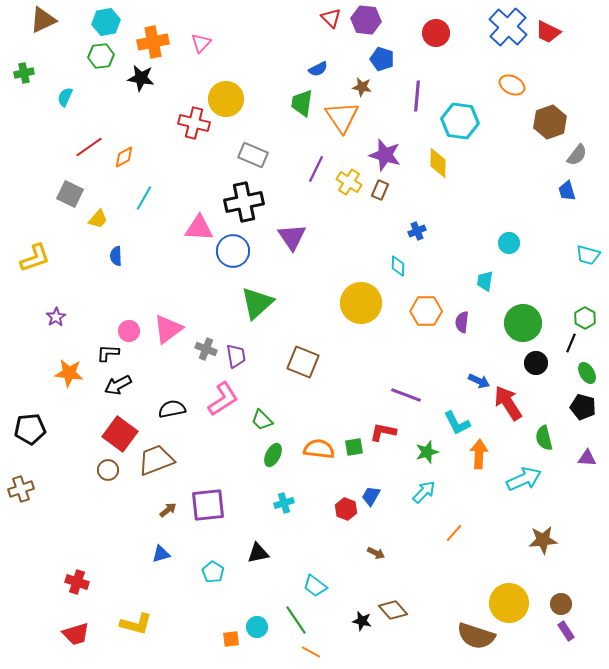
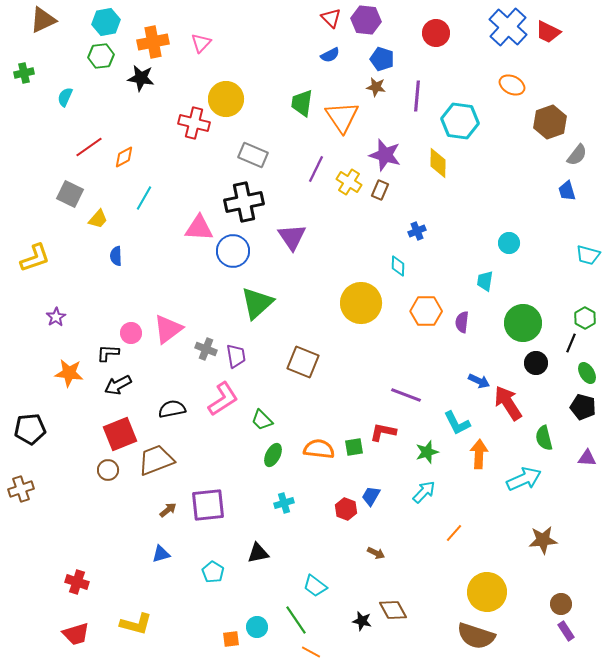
blue semicircle at (318, 69): moved 12 px right, 14 px up
brown star at (362, 87): moved 14 px right
pink circle at (129, 331): moved 2 px right, 2 px down
red square at (120, 434): rotated 32 degrees clockwise
yellow circle at (509, 603): moved 22 px left, 11 px up
brown diamond at (393, 610): rotated 12 degrees clockwise
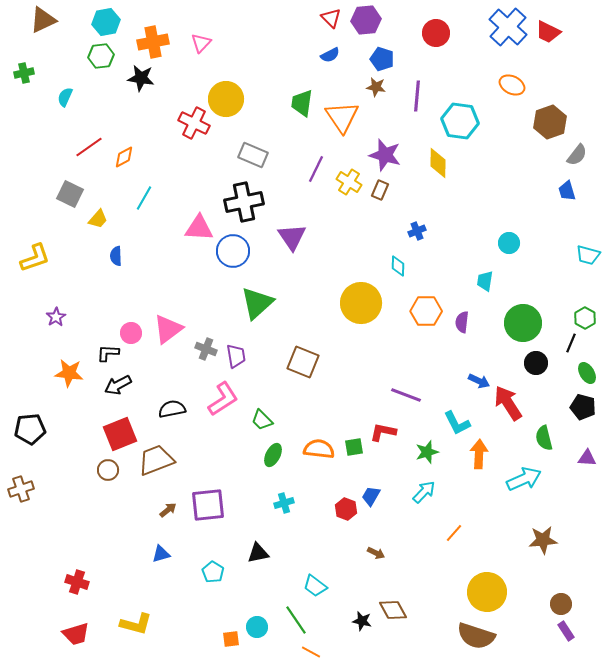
purple hexagon at (366, 20): rotated 12 degrees counterclockwise
red cross at (194, 123): rotated 12 degrees clockwise
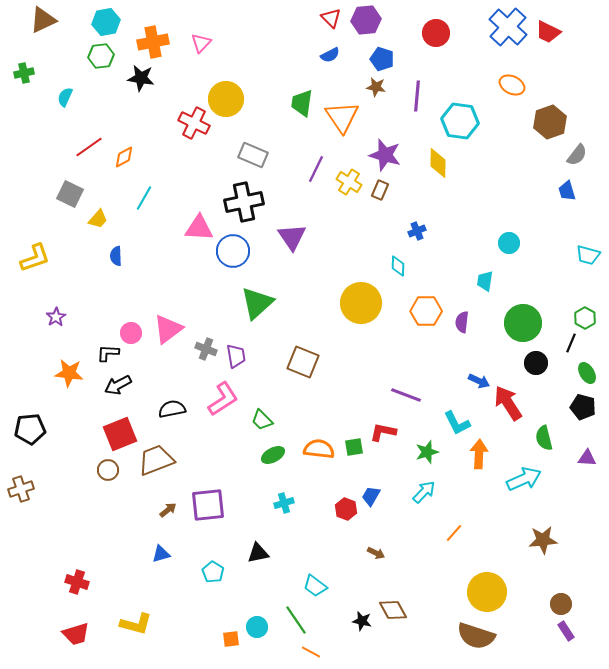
green ellipse at (273, 455): rotated 35 degrees clockwise
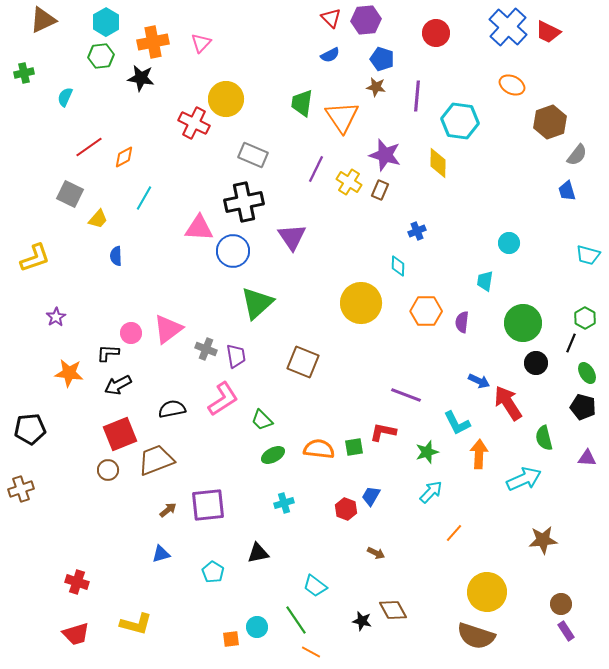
cyan hexagon at (106, 22): rotated 20 degrees counterclockwise
cyan arrow at (424, 492): moved 7 px right
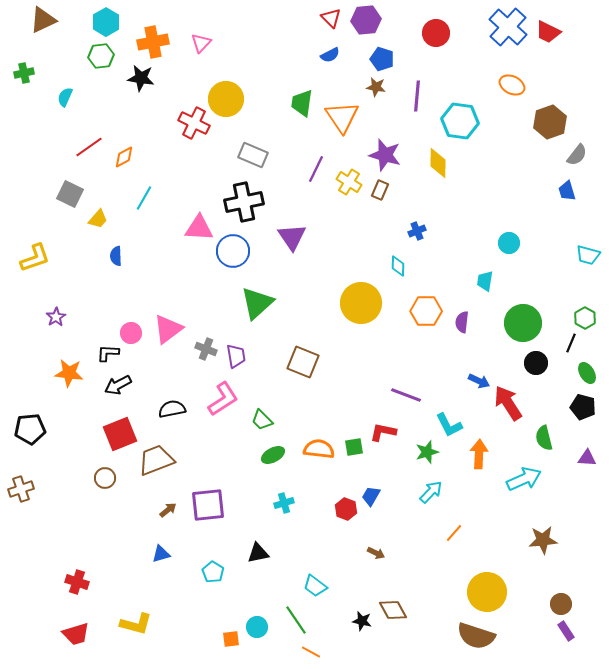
cyan L-shape at (457, 423): moved 8 px left, 2 px down
brown circle at (108, 470): moved 3 px left, 8 px down
